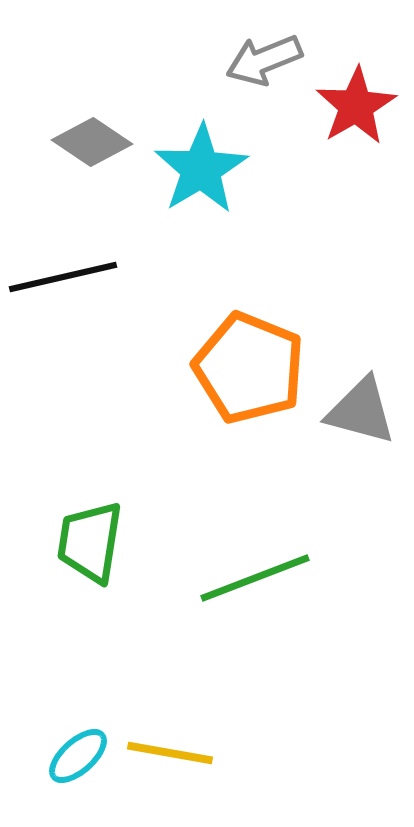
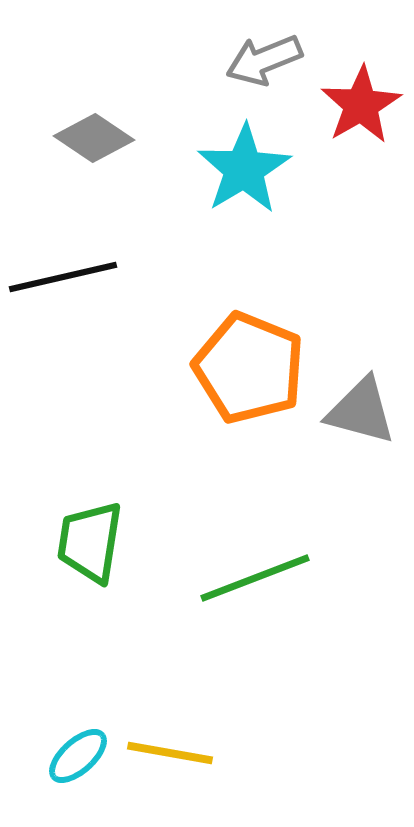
red star: moved 5 px right, 1 px up
gray diamond: moved 2 px right, 4 px up
cyan star: moved 43 px right
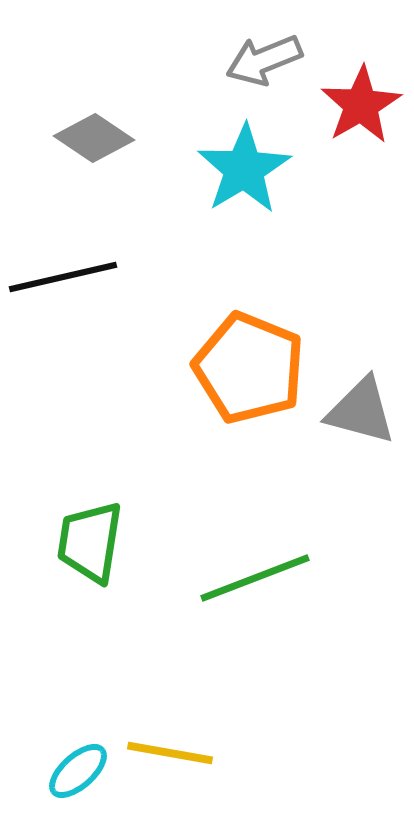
cyan ellipse: moved 15 px down
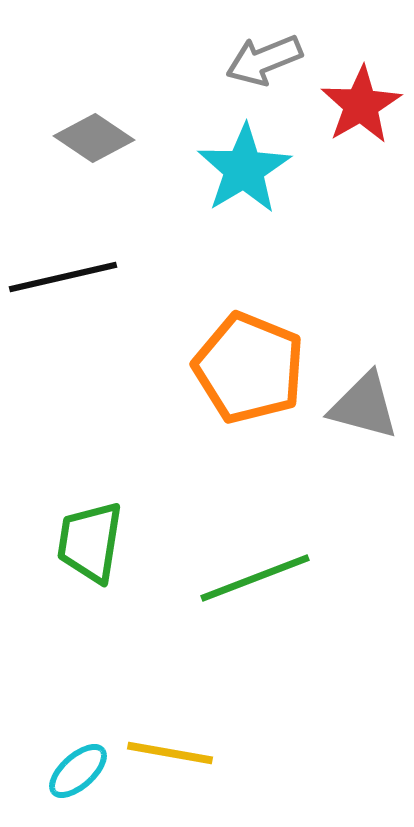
gray triangle: moved 3 px right, 5 px up
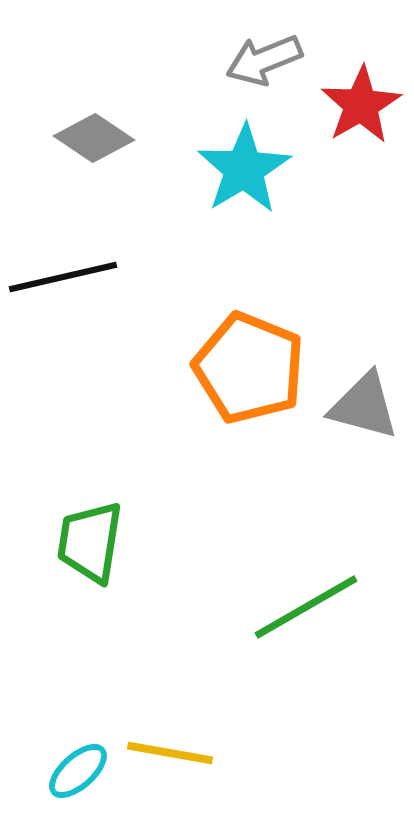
green line: moved 51 px right, 29 px down; rotated 9 degrees counterclockwise
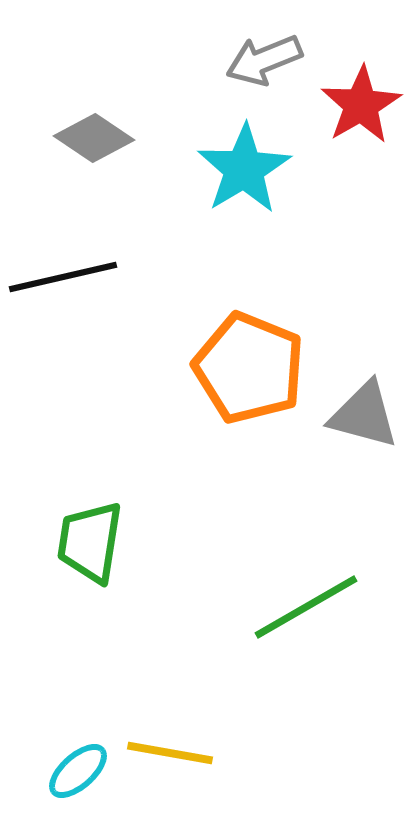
gray triangle: moved 9 px down
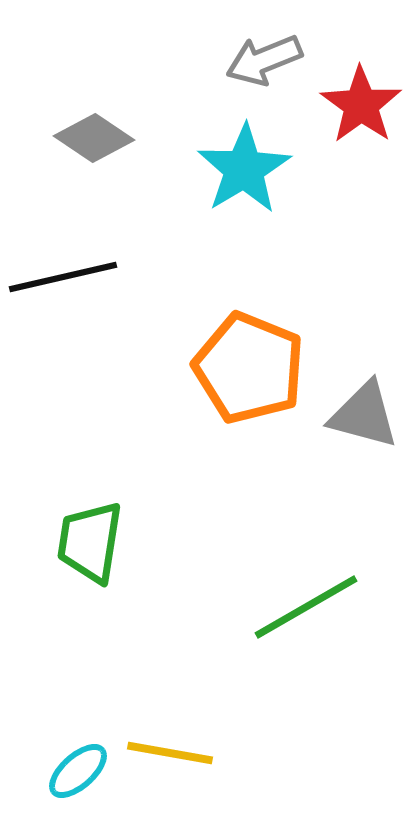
red star: rotated 6 degrees counterclockwise
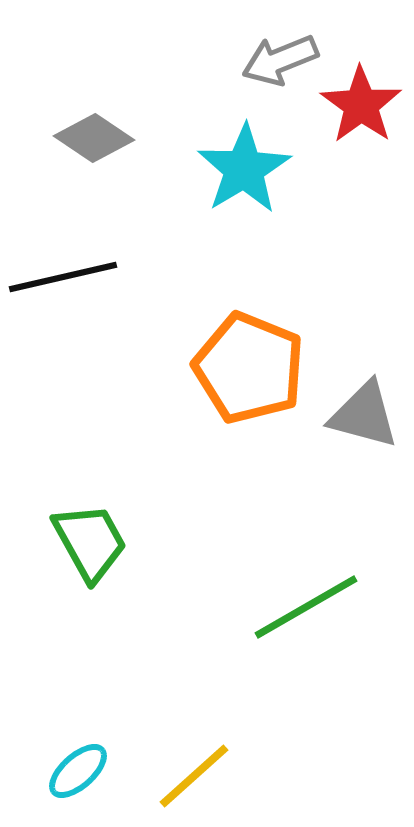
gray arrow: moved 16 px right
green trapezoid: rotated 142 degrees clockwise
yellow line: moved 24 px right, 23 px down; rotated 52 degrees counterclockwise
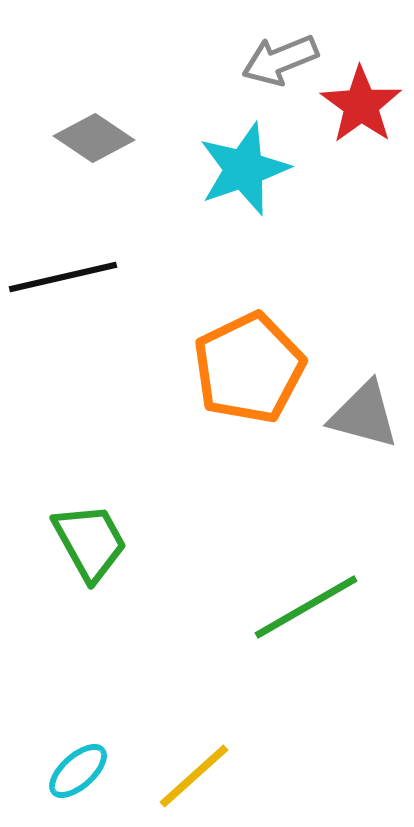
cyan star: rotated 12 degrees clockwise
orange pentagon: rotated 24 degrees clockwise
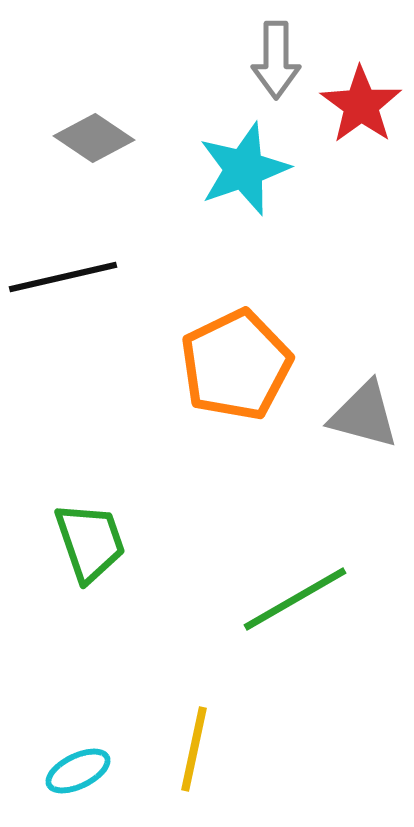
gray arrow: moved 4 px left; rotated 68 degrees counterclockwise
orange pentagon: moved 13 px left, 3 px up
green trapezoid: rotated 10 degrees clockwise
green line: moved 11 px left, 8 px up
cyan ellipse: rotated 16 degrees clockwise
yellow line: moved 27 px up; rotated 36 degrees counterclockwise
